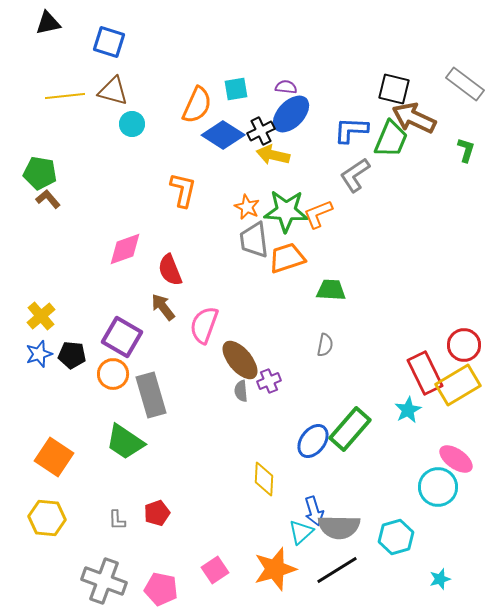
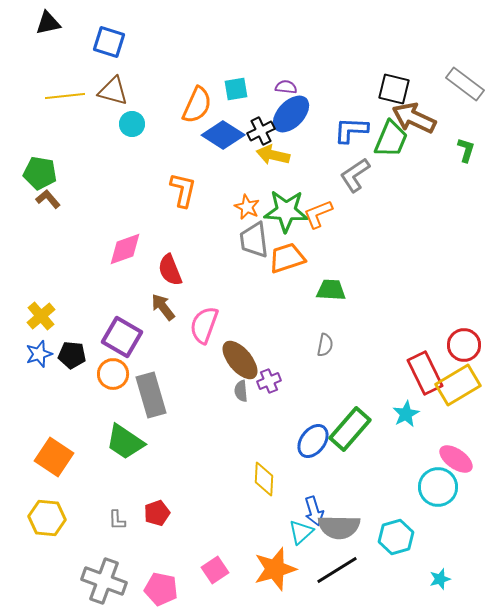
cyan star at (408, 410): moved 2 px left, 4 px down
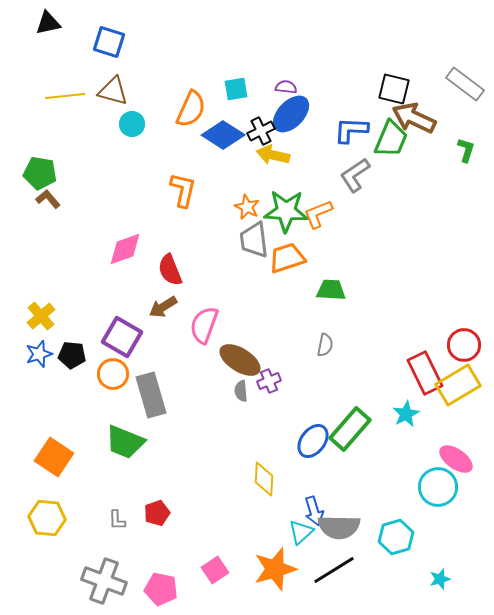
orange semicircle at (197, 105): moved 6 px left, 4 px down
brown arrow at (163, 307): rotated 84 degrees counterclockwise
brown ellipse at (240, 360): rotated 18 degrees counterclockwise
green trapezoid at (125, 442): rotated 12 degrees counterclockwise
black line at (337, 570): moved 3 px left
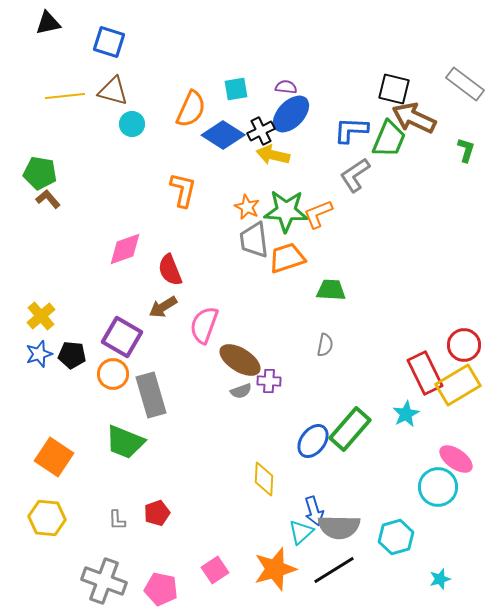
green trapezoid at (391, 139): moved 2 px left
purple cross at (269, 381): rotated 25 degrees clockwise
gray semicircle at (241, 391): rotated 105 degrees counterclockwise
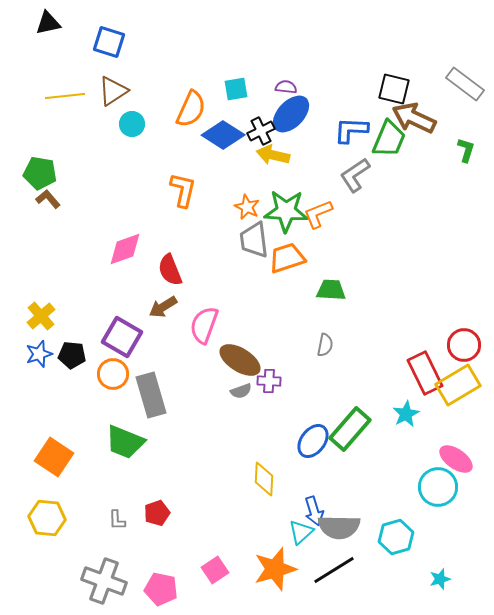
brown triangle at (113, 91): rotated 48 degrees counterclockwise
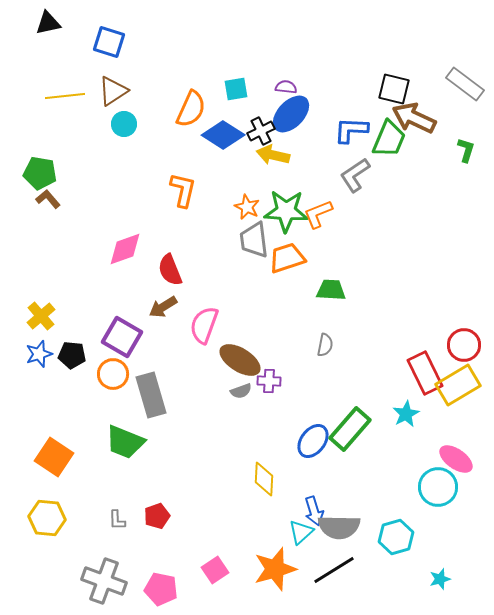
cyan circle at (132, 124): moved 8 px left
red pentagon at (157, 513): moved 3 px down
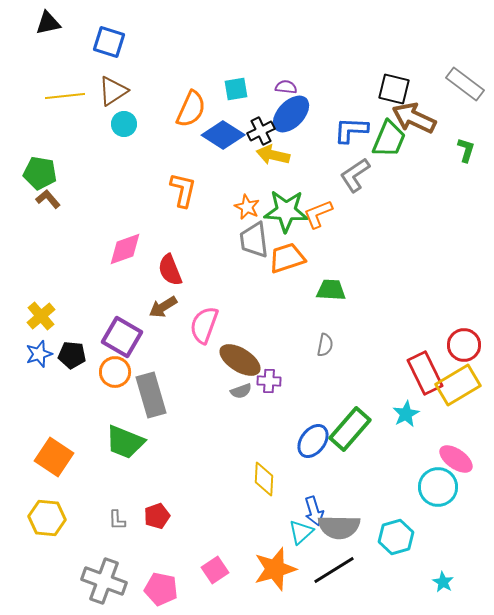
orange circle at (113, 374): moved 2 px right, 2 px up
cyan star at (440, 579): moved 3 px right, 3 px down; rotated 25 degrees counterclockwise
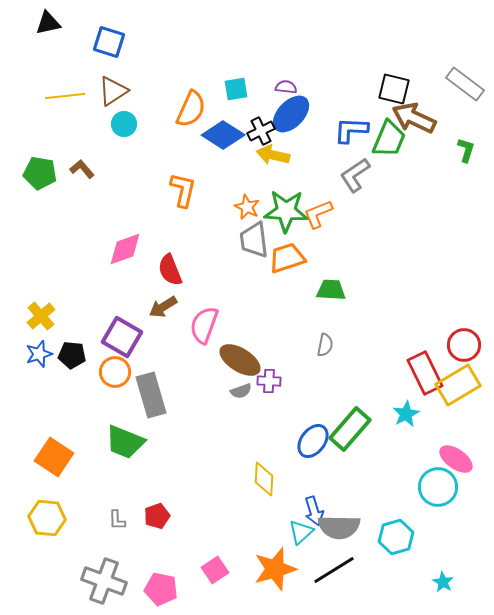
brown L-shape at (48, 199): moved 34 px right, 30 px up
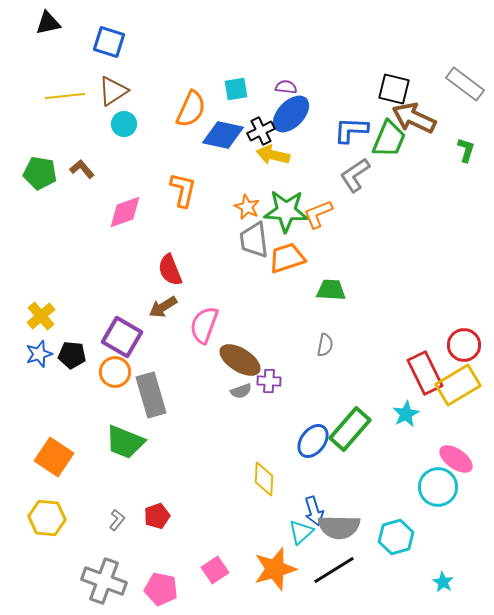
blue diamond at (223, 135): rotated 21 degrees counterclockwise
pink diamond at (125, 249): moved 37 px up
gray L-shape at (117, 520): rotated 140 degrees counterclockwise
